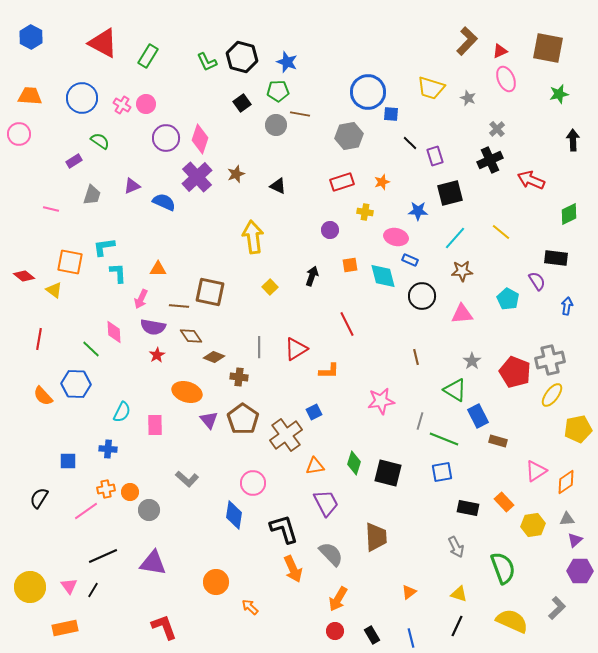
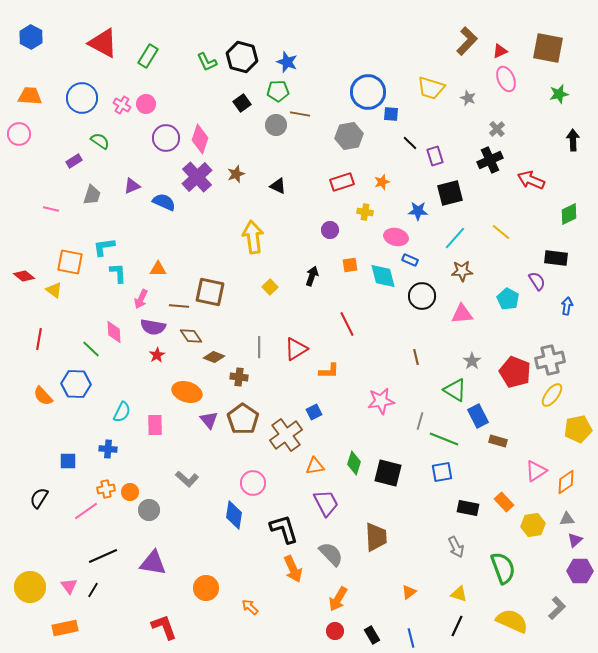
orange circle at (216, 582): moved 10 px left, 6 px down
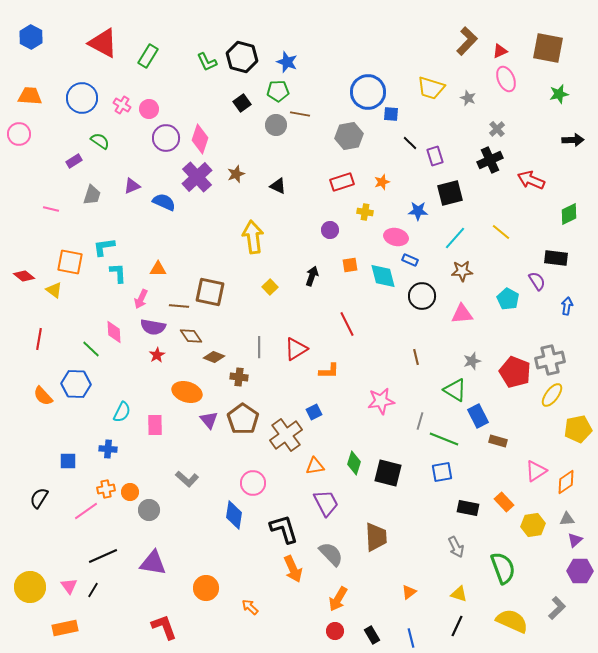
pink circle at (146, 104): moved 3 px right, 5 px down
black arrow at (573, 140): rotated 90 degrees clockwise
gray star at (472, 361): rotated 18 degrees clockwise
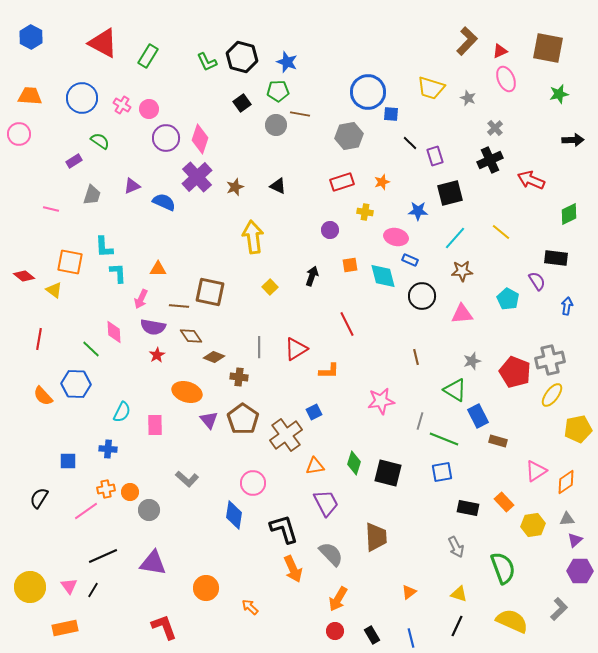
gray cross at (497, 129): moved 2 px left, 1 px up
brown star at (236, 174): moved 1 px left, 13 px down
cyan L-shape at (104, 247): rotated 85 degrees counterclockwise
gray L-shape at (557, 608): moved 2 px right, 1 px down
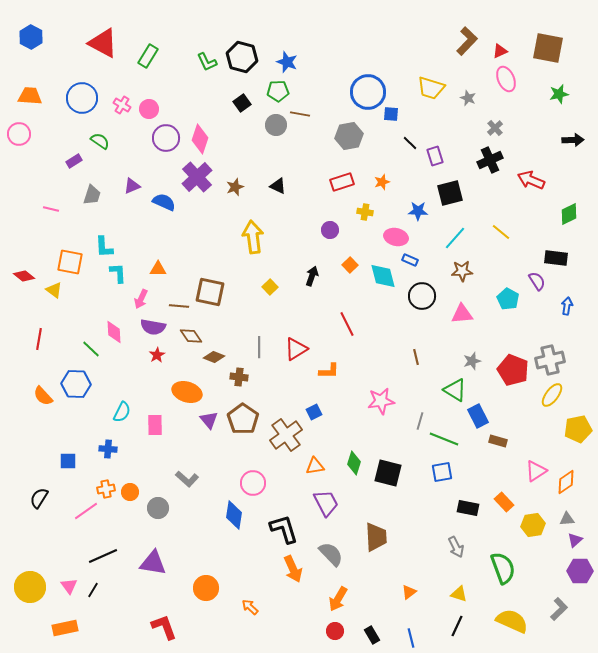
orange square at (350, 265): rotated 35 degrees counterclockwise
red pentagon at (515, 372): moved 2 px left, 2 px up
gray circle at (149, 510): moved 9 px right, 2 px up
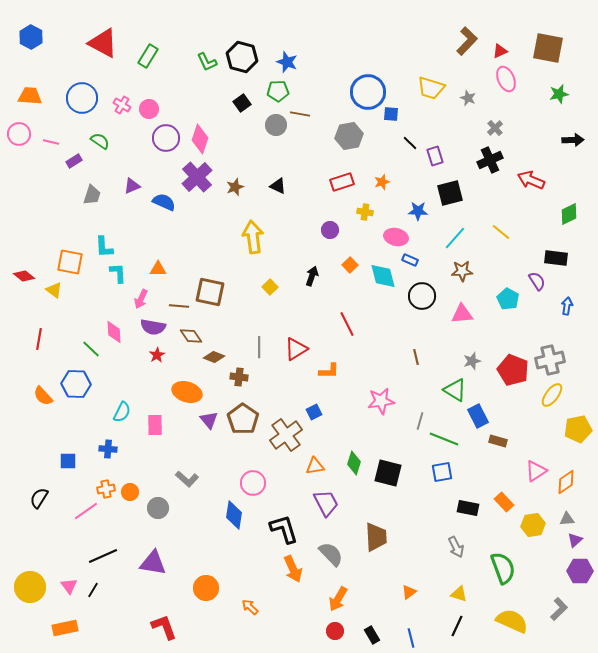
pink line at (51, 209): moved 67 px up
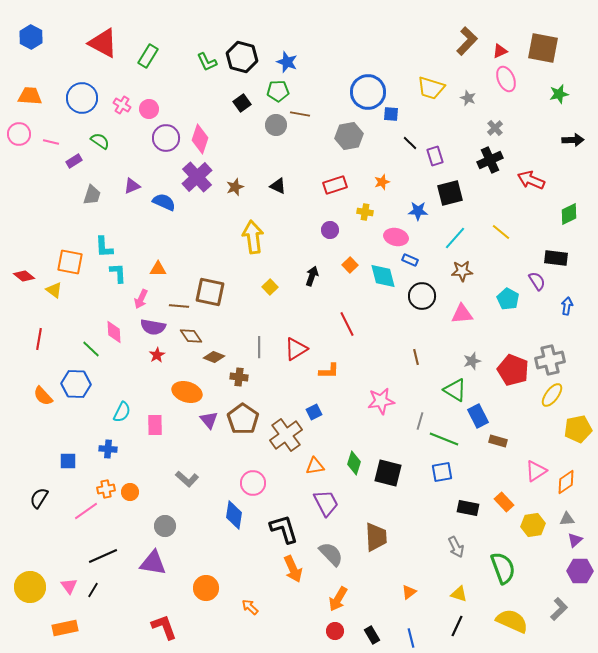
brown square at (548, 48): moved 5 px left
red rectangle at (342, 182): moved 7 px left, 3 px down
gray circle at (158, 508): moved 7 px right, 18 px down
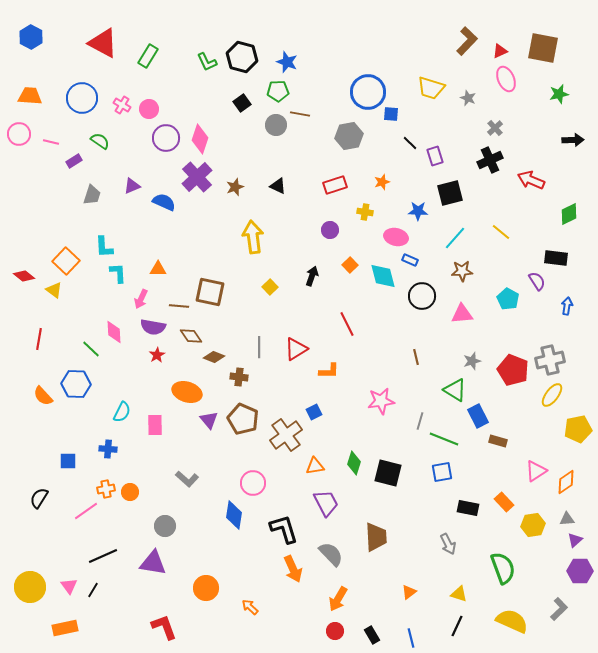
orange square at (70, 262): moved 4 px left, 1 px up; rotated 32 degrees clockwise
brown pentagon at (243, 419): rotated 12 degrees counterclockwise
gray arrow at (456, 547): moved 8 px left, 3 px up
